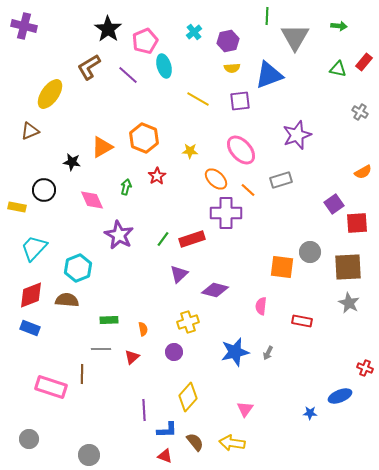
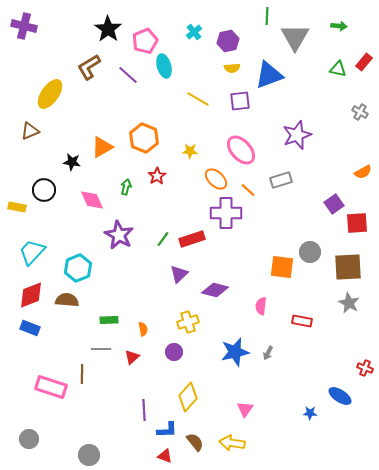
cyan trapezoid at (34, 248): moved 2 px left, 4 px down
blue ellipse at (340, 396): rotated 55 degrees clockwise
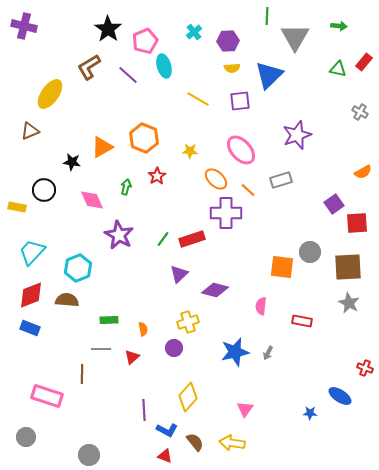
purple hexagon at (228, 41): rotated 10 degrees clockwise
blue triangle at (269, 75): rotated 24 degrees counterclockwise
purple circle at (174, 352): moved 4 px up
pink rectangle at (51, 387): moved 4 px left, 9 px down
blue L-shape at (167, 430): rotated 30 degrees clockwise
gray circle at (29, 439): moved 3 px left, 2 px up
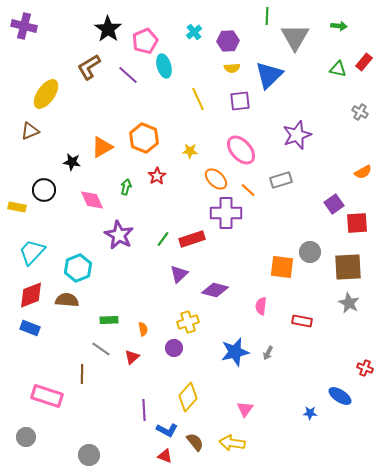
yellow ellipse at (50, 94): moved 4 px left
yellow line at (198, 99): rotated 35 degrees clockwise
gray line at (101, 349): rotated 36 degrees clockwise
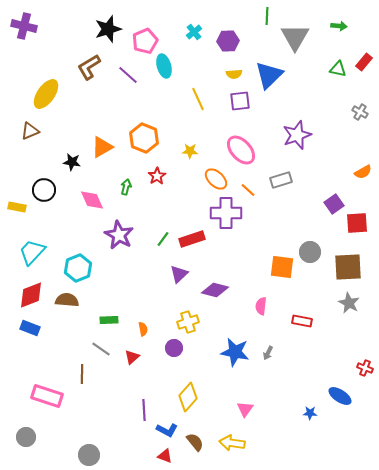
black star at (108, 29): rotated 20 degrees clockwise
yellow semicircle at (232, 68): moved 2 px right, 6 px down
blue star at (235, 352): rotated 24 degrees clockwise
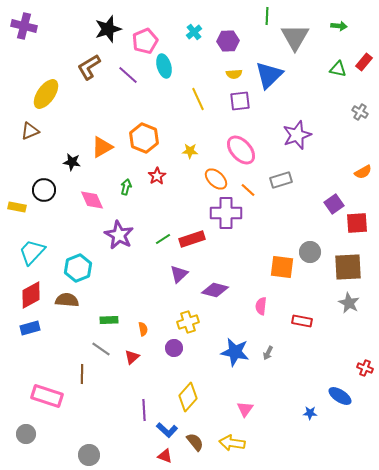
green line at (163, 239): rotated 21 degrees clockwise
red diamond at (31, 295): rotated 8 degrees counterclockwise
blue rectangle at (30, 328): rotated 36 degrees counterclockwise
blue L-shape at (167, 430): rotated 15 degrees clockwise
gray circle at (26, 437): moved 3 px up
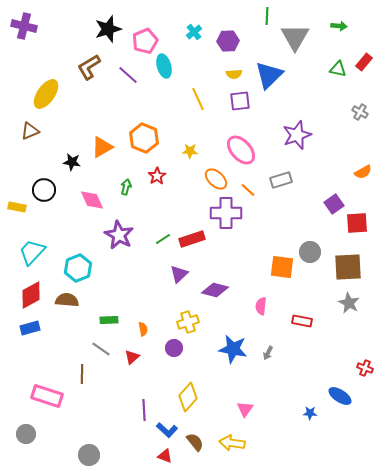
blue star at (235, 352): moved 2 px left, 3 px up
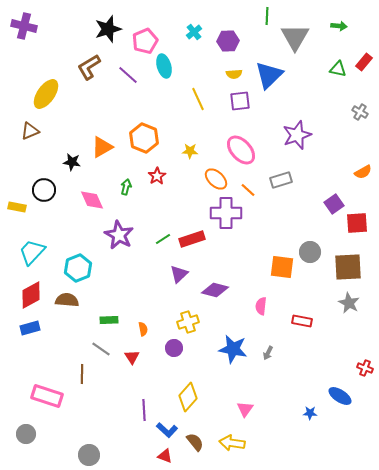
red triangle at (132, 357): rotated 21 degrees counterclockwise
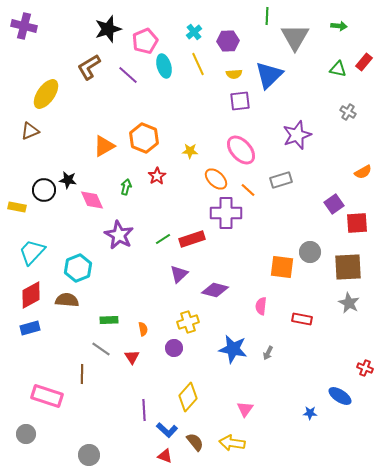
yellow line at (198, 99): moved 35 px up
gray cross at (360, 112): moved 12 px left
orange triangle at (102, 147): moved 2 px right, 1 px up
black star at (72, 162): moved 4 px left, 18 px down
red rectangle at (302, 321): moved 2 px up
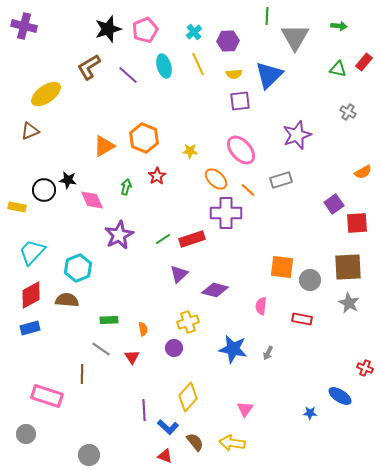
pink pentagon at (145, 41): moved 11 px up
yellow ellipse at (46, 94): rotated 20 degrees clockwise
purple star at (119, 235): rotated 16 degrees clockwise
gray circle at (310, 252): moved 28 px down
blue L-shape at (167, 430): moved 1 px right, 3 px up
